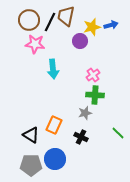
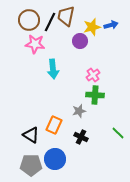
gray star: moved 6 px left, 2 px up
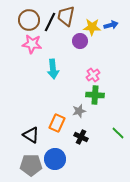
yellow star: rotated 18 degrees clockwise
pink star: moved 3 px left
orange rectangle: moved 3 px right, 2 px up
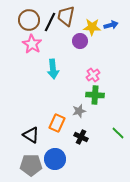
pink star: rotated 24 degrees clockwise
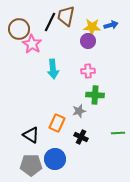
brown circle: moved 10 px left, 9 px down
purple circle: moved 8 px right
pink cross: moved 5 px left, 4 px up; rotated 32 degrees clockwise
green line: rotated 48 degrees counterclockwise
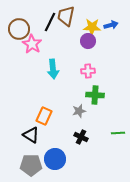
orange rectangle: moved 13 px left, 7 px up
